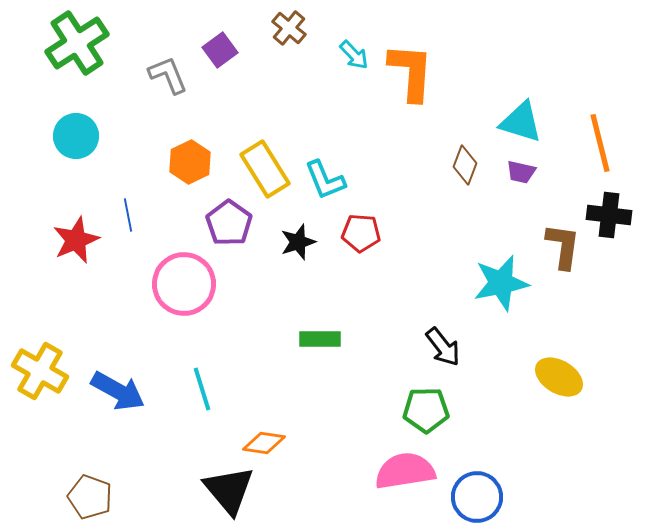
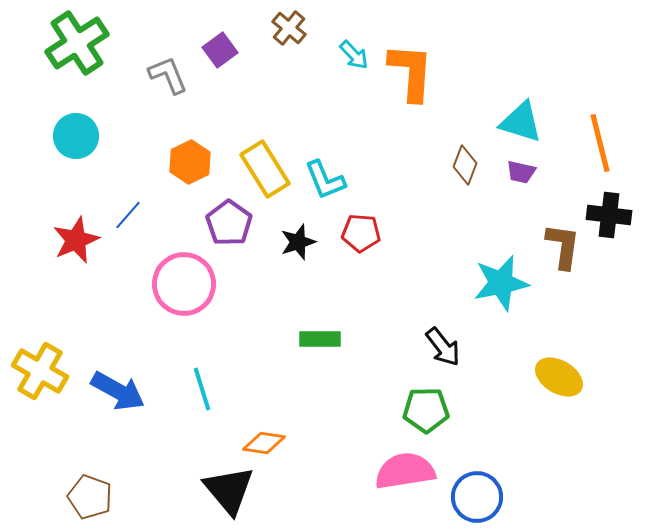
blue line: rotated 52 degrees clockwise
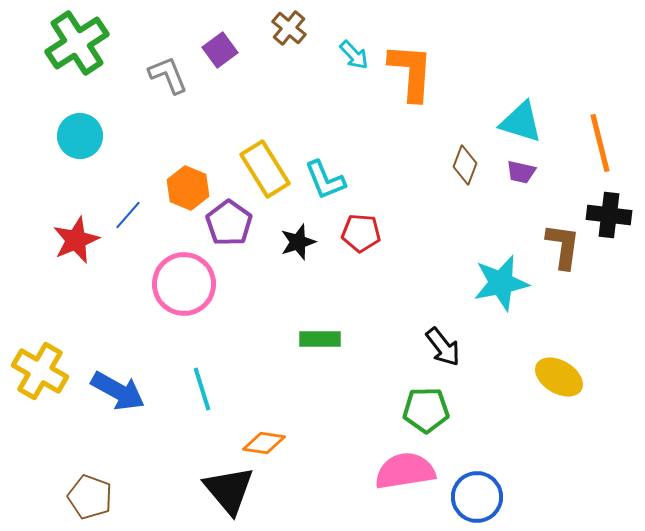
cyan circle: moved 4 px right
orange hexagon: moved 2 px left, 26 px down; rotated 12 degrees counterclockwise
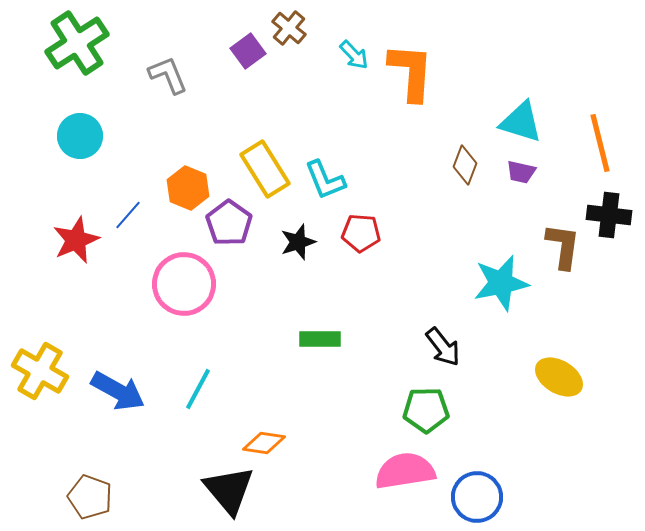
purple square: moved 28 px right, 1 px down
cyan line: moved 4 px left; rotated 45 degrees clockwise
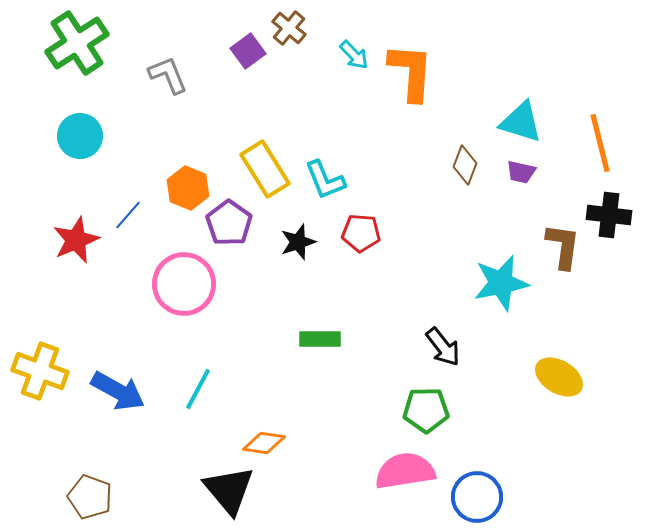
yellow cross: rotated 10 degrees counterclockwise
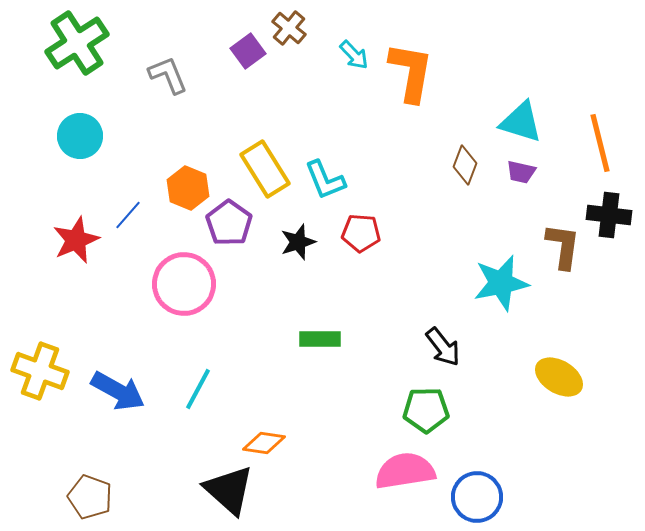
orange L-shape: rotated 6 degrees clockwise
black triangle: rotated 8 degrees counterclockwise
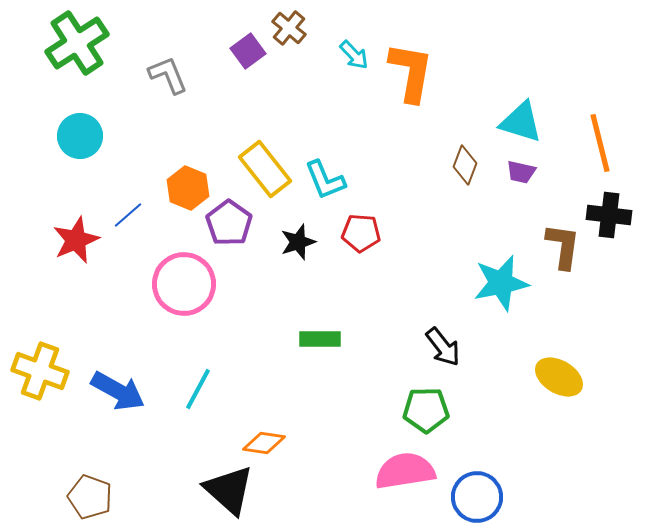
yellow rectangle: rotated 6 degrees counterclockwise
blue line: rotated 8 degrees clockwise
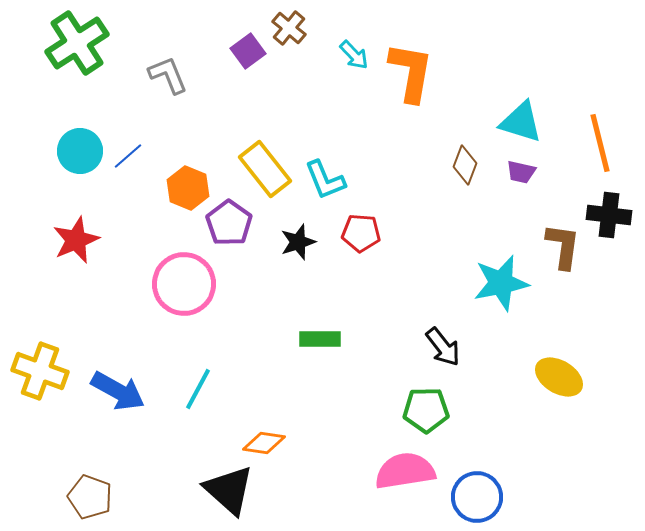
cyan circle: moved 15 px down
blue line: moved 59 px up
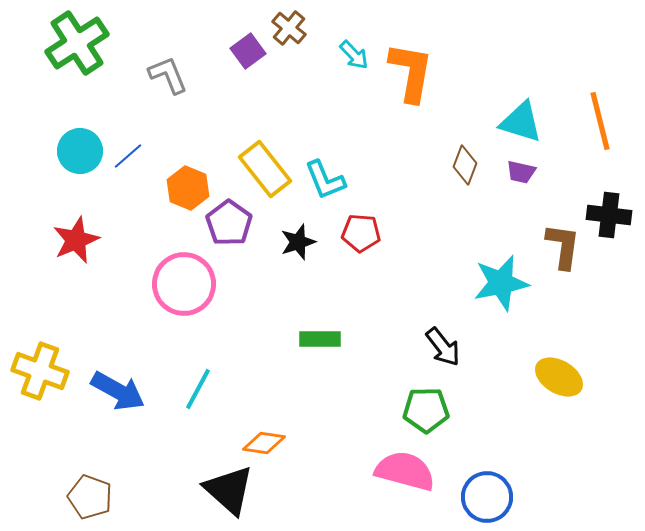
orange line: moved 22 px up
pink semicircle: rotated 24 degrees clockwise
blue circle: moved 10 px right
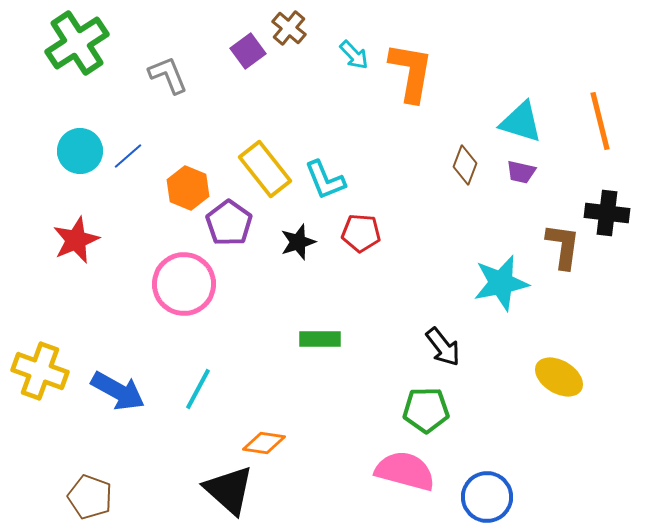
black cross: moved 2 px left, 2 px up
